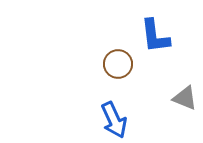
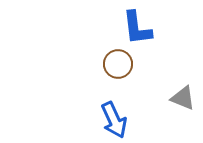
blue L-shape: moved 18 px left, 8 px up
gray triangle: moved 2 px left
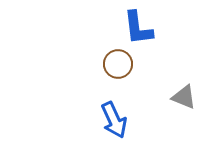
blue L-shape: moved 1 px right
gray triangle: moved 1 px right, 1 px up
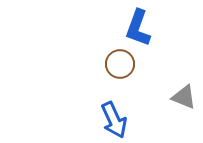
blue L-shape: rotated 27 degrees clockwise
brown circle: moved 2 px right
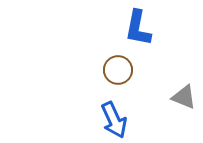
blue L-shape: rotated 9 degrees counterclockwise
brown circle: moved 2 px left, 6 px down
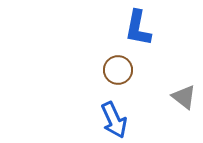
gray triangle: rotated 16 degrees clockwise
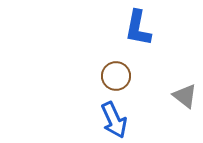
brown circle: moved 2 px left, 6 px down
gray triangle: moved 1 px right, 1 px up
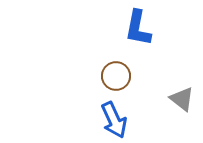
gray triangle: moved 3 px left, 3 px down
